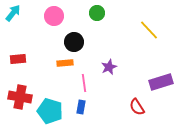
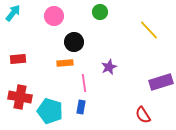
green circle: moved 3 px right, 1 px up
red semicircle: moved 6 px right, 8 px down
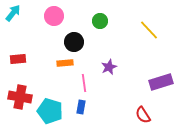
green circle: moved 9 px down
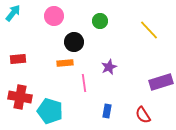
blue rectangle: moved 26 px right, 4 px down
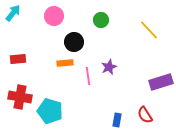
green circle: moved 1 px right, 1 px up
pink line: moved 4 px right, 7 px up
blue rectangle: moved 10 px right, 9 px down
red semicircle: moved 2 px right
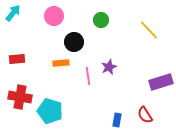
red rectangle: moved 1 px left
orange rectangle: moved 4 px left
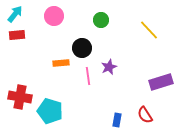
cyan arrow: moved 2 px right, 1 px down
black circle: moved 8 px right, 6 px down
red rectangle: moved 24 px up
